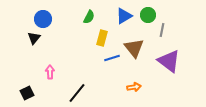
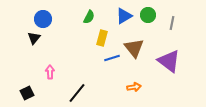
gray line: moved 10 px right, 7 px up
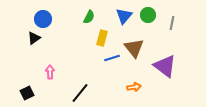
blue triangle: rotated 18 degrees counterclockwise
black triangle: rotated 16 degrees clockwise
purple triangle: moved 4 px left, 5 px down
black line: moved 3 px right
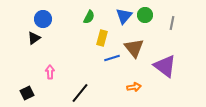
green circle: moved 3 px left
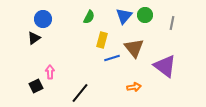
yellow rectangle: moved 2 px down
black square: moved 9 px right, 7 px up
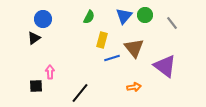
gray line: rotated 48 degrees counterclockwise
black square: rotated 24 degrees clockwise
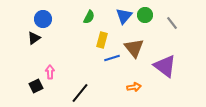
black square: rotated 24 degrees counterclockwise
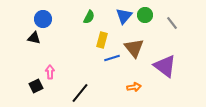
black triangle: rotated 48 degrees clockwise
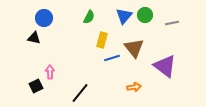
blue circle: moved 1 px right, 1 px up
gray line: rotated 64 degrees counterclockwise
